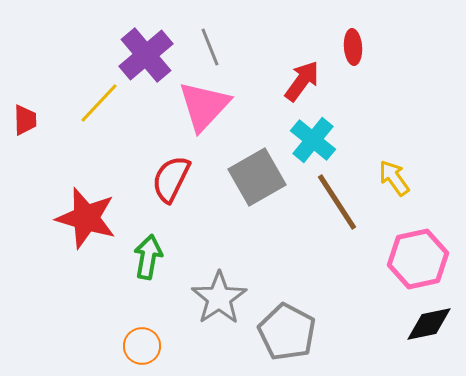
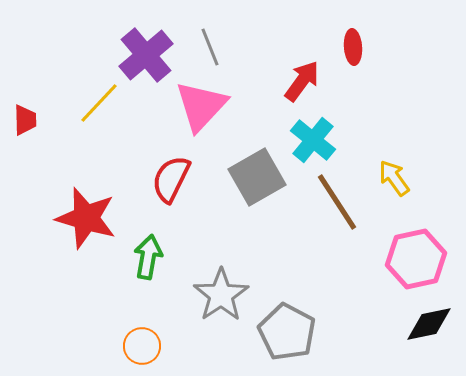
pink triangle: moved 3 px left
pink hexagon: moved 2 px left
gray star: moved 2 px right, 3 px up
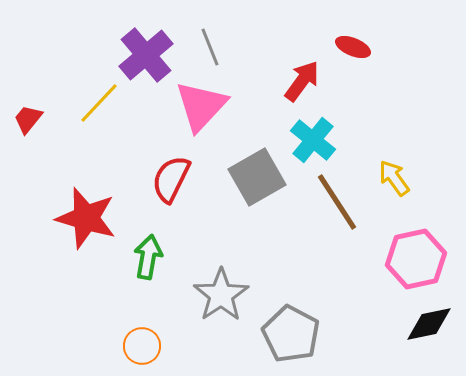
red ellipse: rotated 64 degrees counterclockwise
red trapezoid: moved 3 px right, 1 px up; rotated 140 degrees counterclockwise
gray pentagon: moved 4 px right, 2 px down
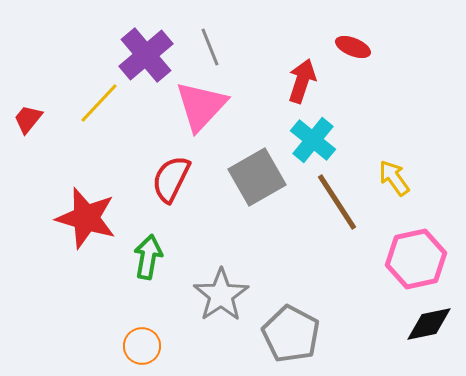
red arrow: rotated 18 degrees counterclockwise
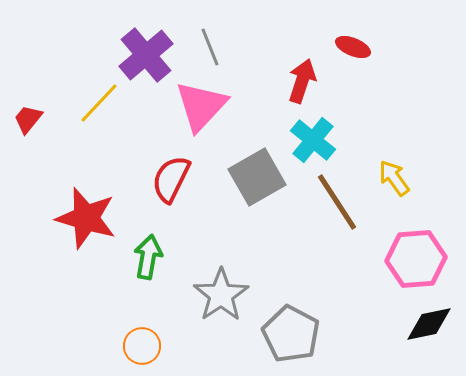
pink hexagon: rotated 8 degrees clockwise
